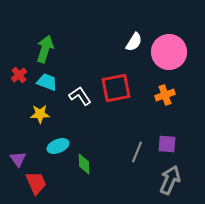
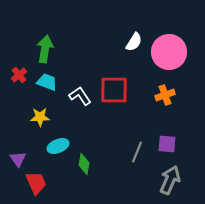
green arrow: rotated 8 degrees counterclockwise
red square: moved 2 px left, 2 px down; rotated 12 degrees clockwise
yellow star: moved 3 px down
green diamond: rotated 10 degrees clockwise
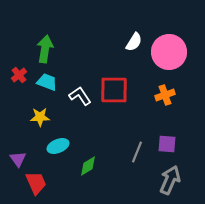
green diamond: moved 4 px right, 2 px down; rotated 50 degrees clockwise
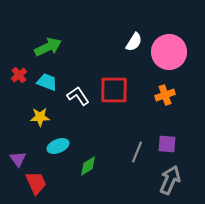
green arrow: moved 3 px right, 2 px up; rotated 56 degrees clockwise
white L-shape: moved 2 px left
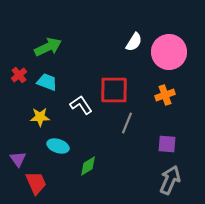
white L-shape: moved 3 px right, 9 px down
cyan ellipse: rotated 40 degrees clockwise
gray line: moved 10 px left, 29 px up
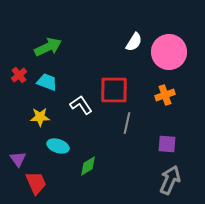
gray line: rotated 10 degrees counterclockwise
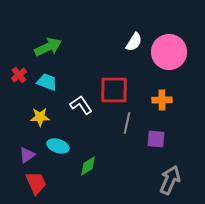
orange cross: moved 3 px left, 5 px down; rotated 18 degrees clockwise
purple square: moved 11 px left, 5 px up
purple triangle: moved 9 px right, 4 px up; rotated 30 degrees clockwise
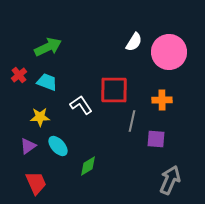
gray line: moved 5 px right, 2 px up
cyan ellipse: rotated 30 degrees clockwise
purple triangle: moved 1 px right, 9 px up
